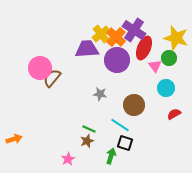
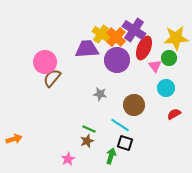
yellow cross: rotated 18 degrees counterclockwise
yellow star: rotated 20 degrees counterclockwise
pink circle: moved 5 px right, 6 px up
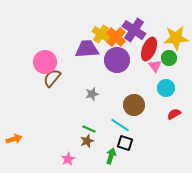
red ellipse: moved 5 px right, 1 px down
gray star: moved 8 px left; rotated 24 degrees counterclockwise
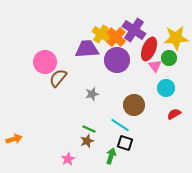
brown semicircle: moved 6 px right
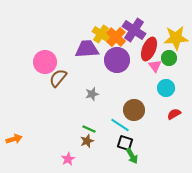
brown circle: moved 5 px down
green arrow: moved 21 px right; rotated 133 degrees clockwise
